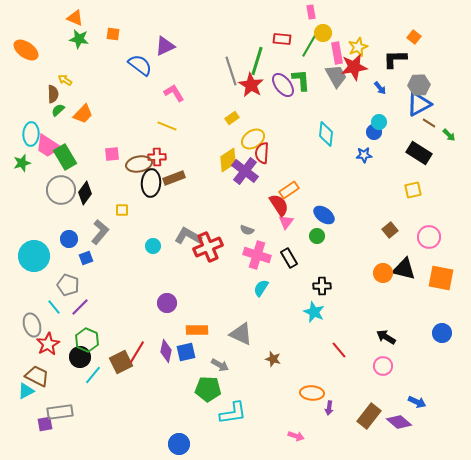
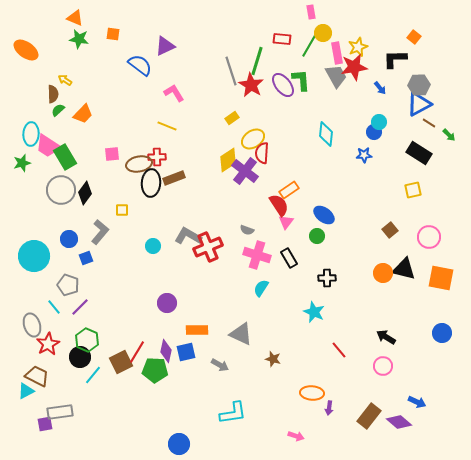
black cross at (322, 286): moved 5 px right, 8 px up
green pentagon at (208, 389): moved 53 px left, 19 px up
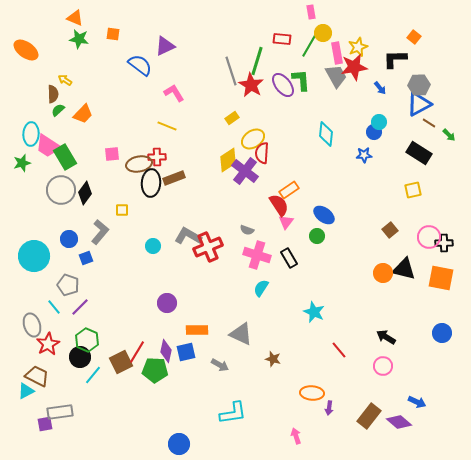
black cross at (327, 278): moved 117 px right, 35 px up
pink arrow at (296, 436): rotated 126 degrees counterclockwise
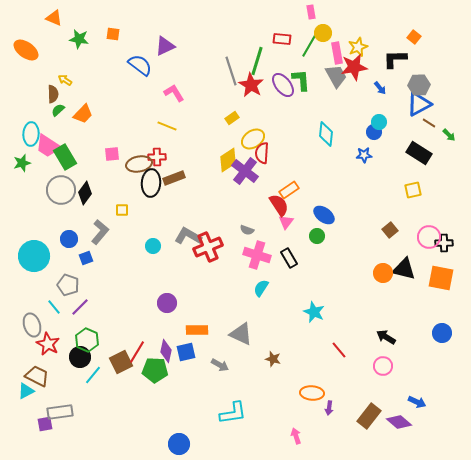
orange triangle at (75, 18): moved 21 px left
red star at (48, 344): rotated 15 degrees counterclockwise
